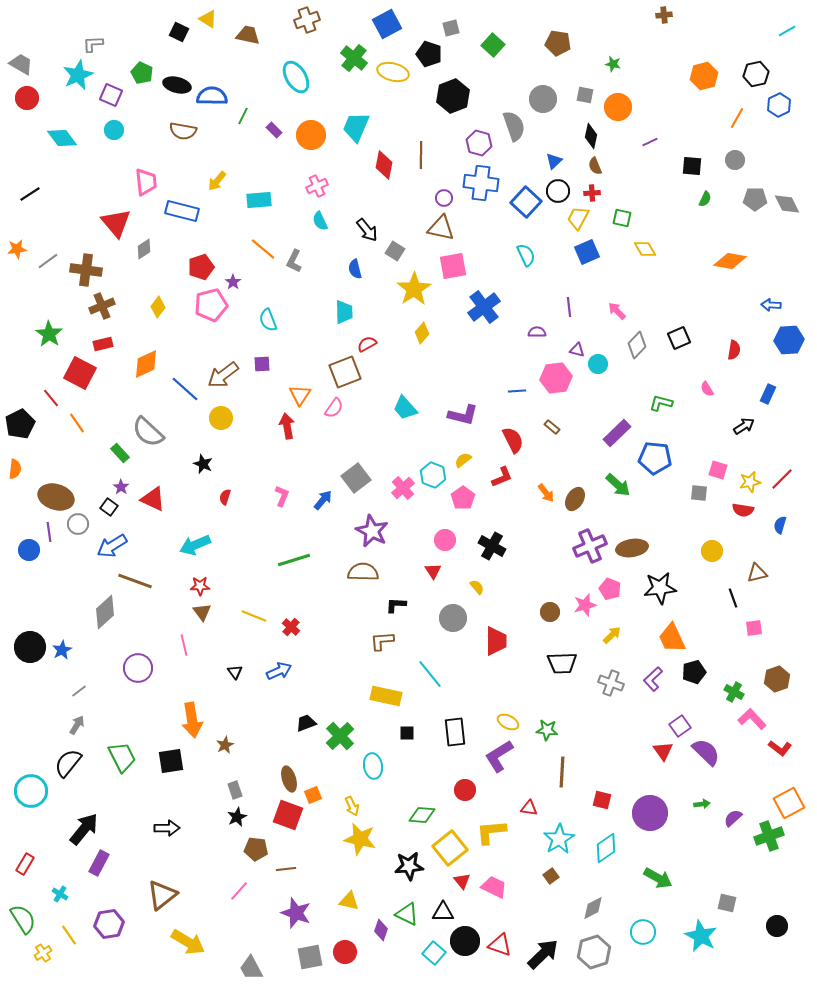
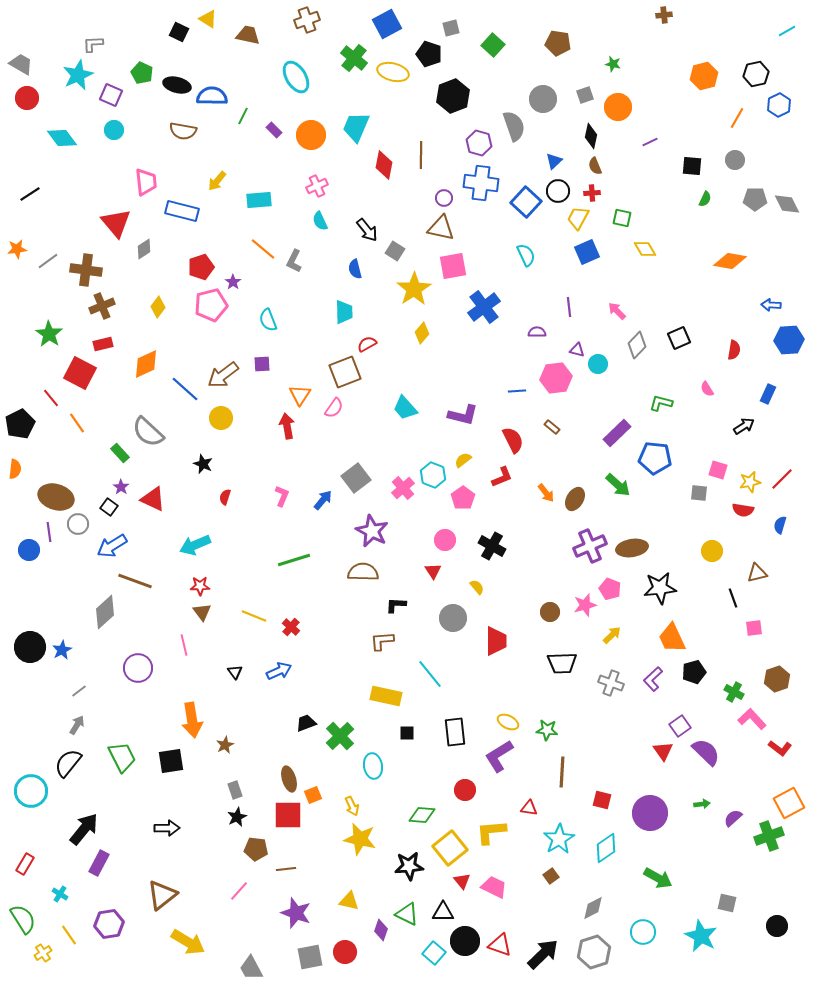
gray square at (585, 95): rotated 30 degrees counterclockwise
red square at (288, 815): rotated 20 degrees counterclockwise
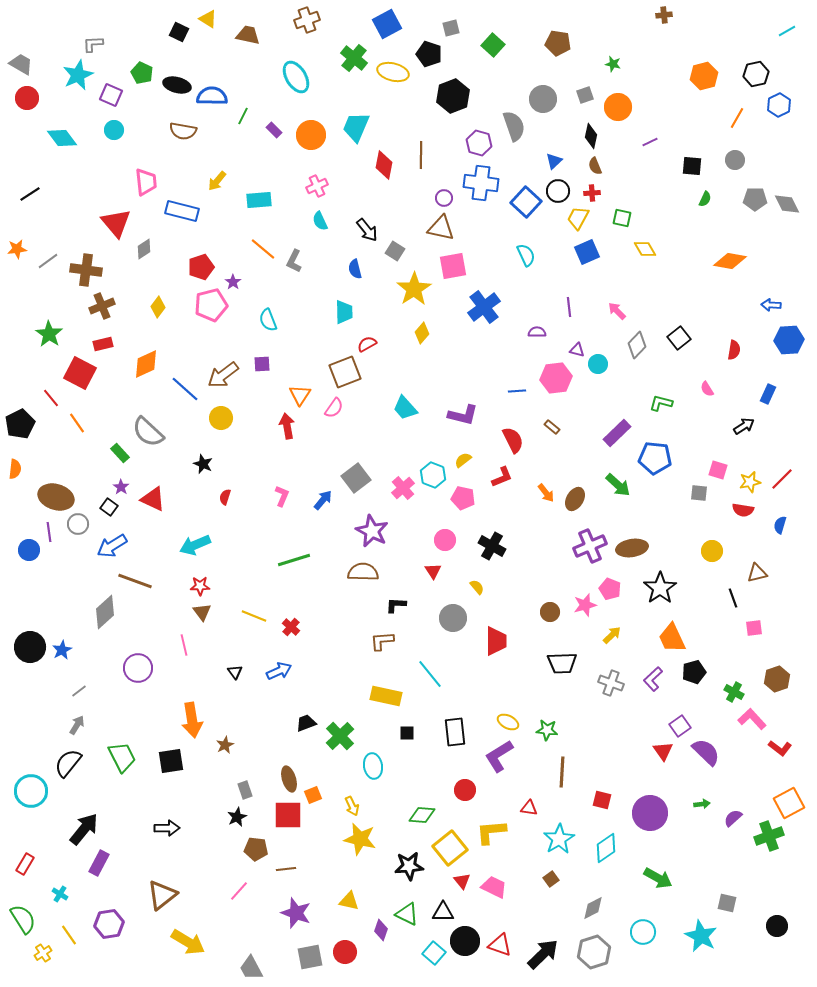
black square at (679, 338): rotated 15 degrees counterclockwise
pink pentagon at (463, 498): rotated 25 degrees counterclockwise
black star at (660, 588): rotated 28 degrees counterclockwise
gray rectangle at (235, 790): moved 10 px right
brown square at (551, 876): moved 3 px down
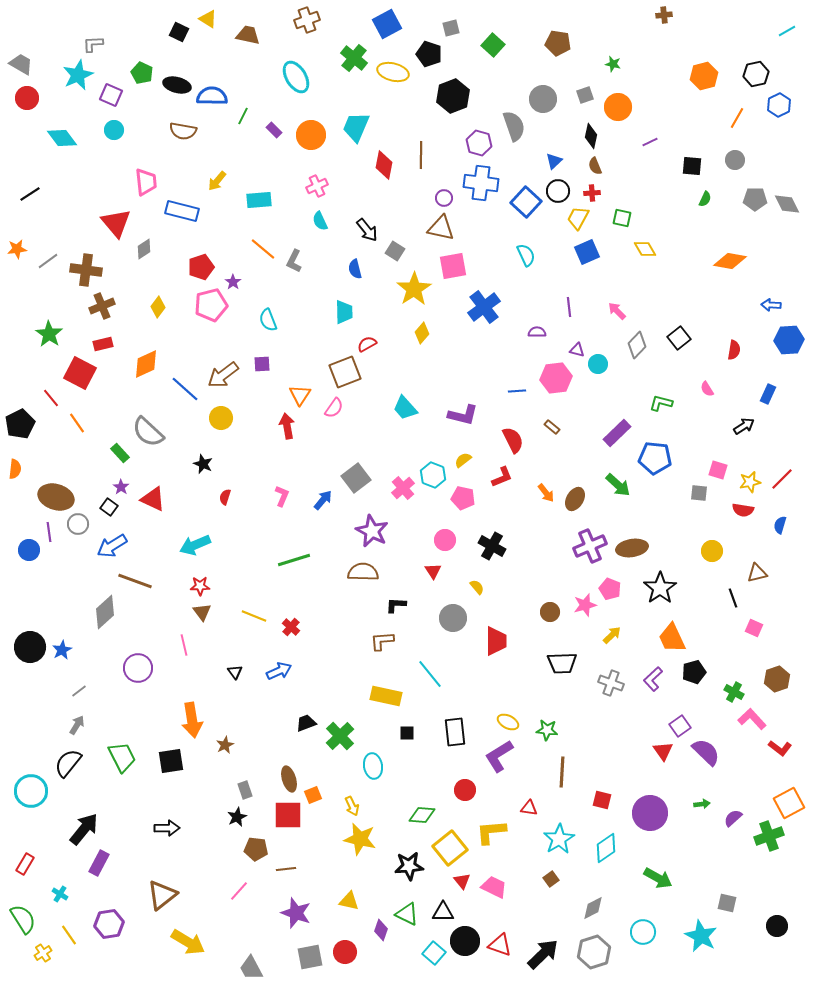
pink square at (754, 628): rotated 30 degrees clockwise
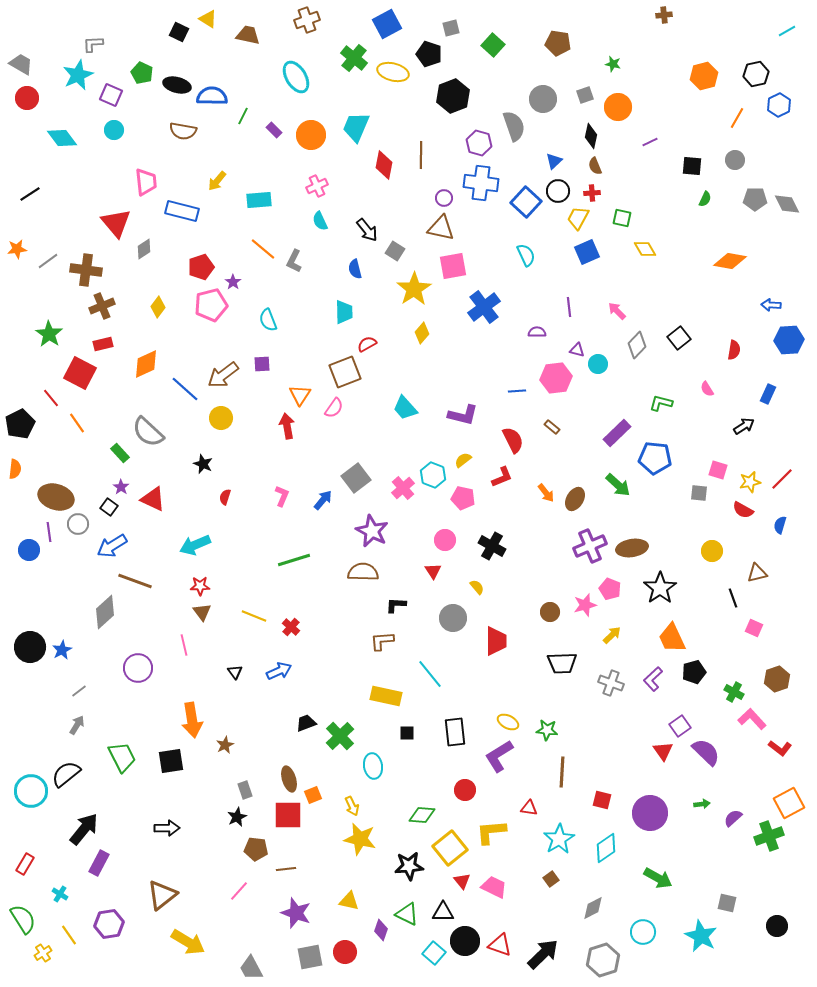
red semicircle at (743, 510): rotated 20 degrees clockwise
black semicircle at (68, 763): moved 2 px left, 11 px down; rotated 12 degrees clockwise
gray hexagon at (594, 952): moved 9 px right, 8 px down
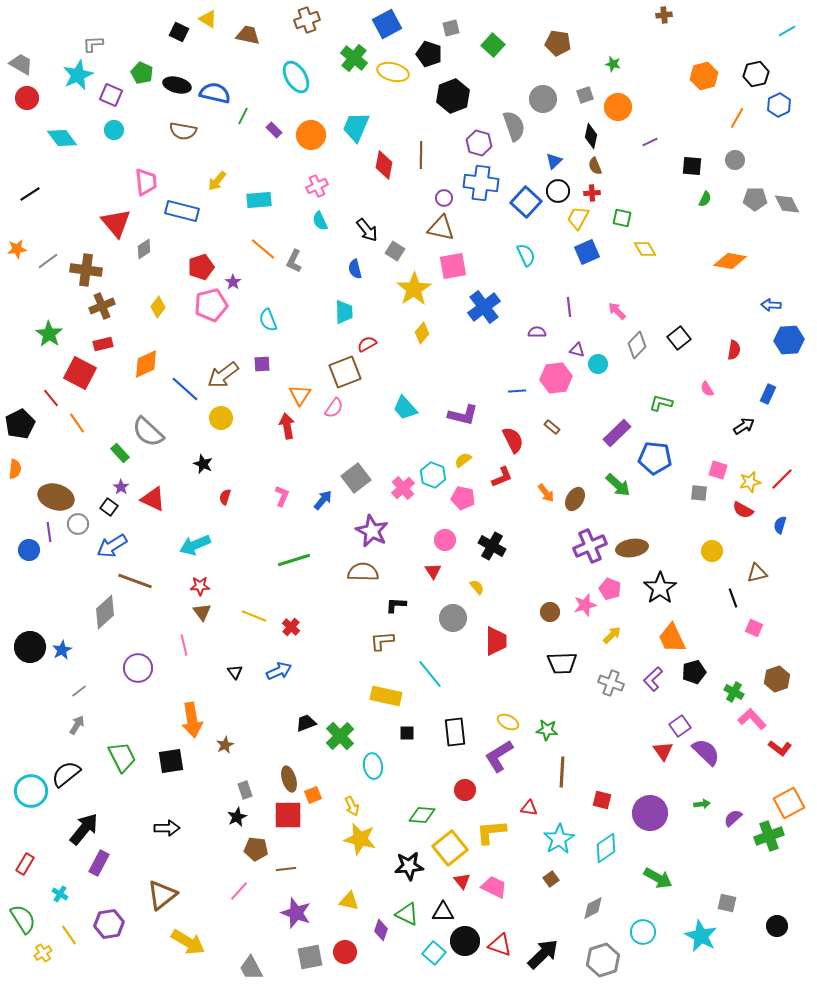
blue semicircle at (212, 96): moved 3 px right, 3 px up; rotated 12 degrees clockwise
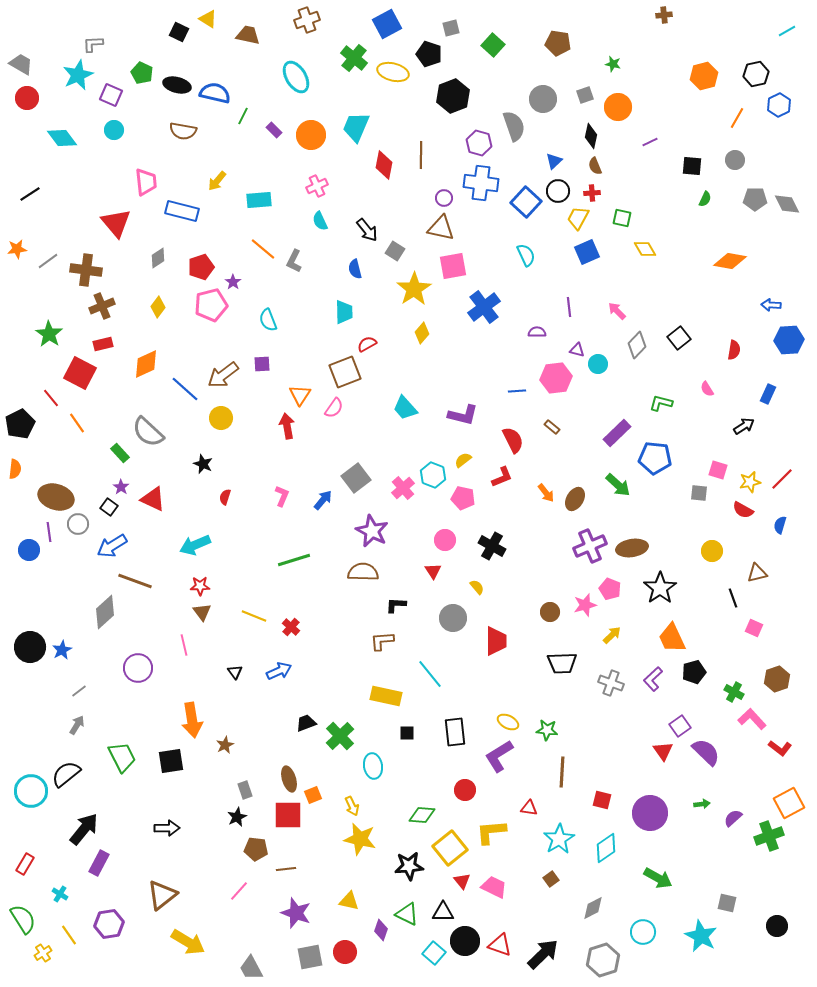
gray diamond at (144, 249): moved 14 px right, 9 px down
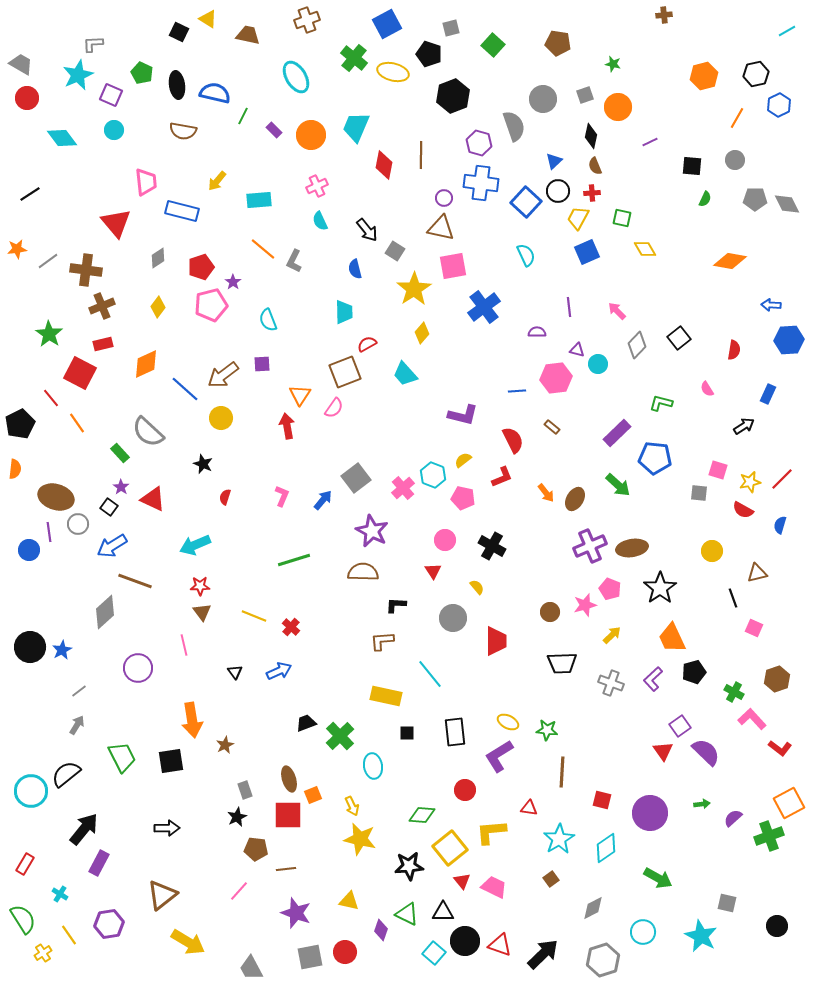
black ellipse at (177, 85): rotated 68 degrees clockwise
cyan trapezoid at (405, 408): moved 34 px up
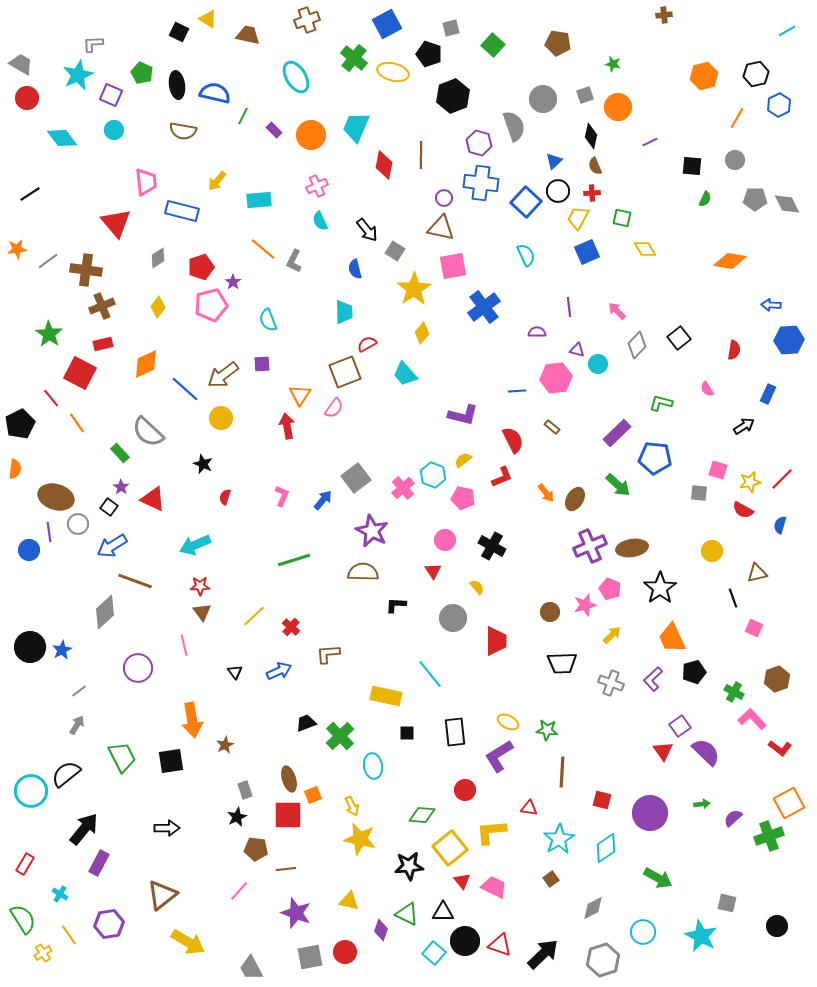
yellow line at (254, 616): rotated 65 degrees counterclockwise
brown L-shape at (382, 641): moved 54 px left, 13 px down
